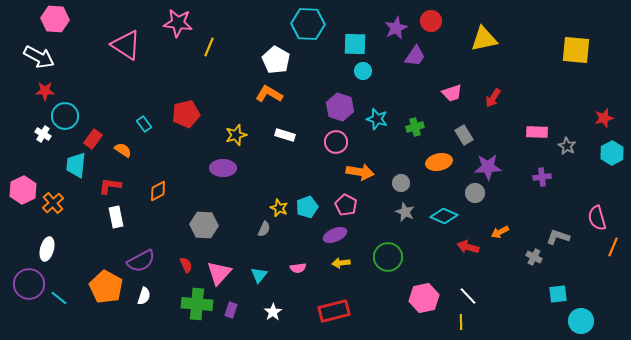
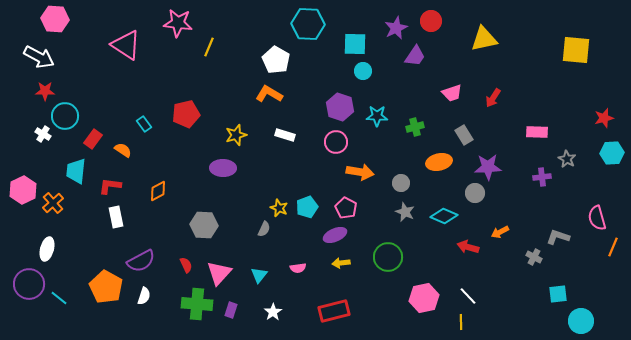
cyan star at (377, 119): moved 3 px up; rotated 15 degrees counterclockwise
gray star at (567, 146): moved 13 px down
cyan hexagon at (612, 153): rotated 25 degrees clockwise
cyan trapezoid at (76, 165): moved 6 px down
pink pentagon at (346, 205): moved 3 px down
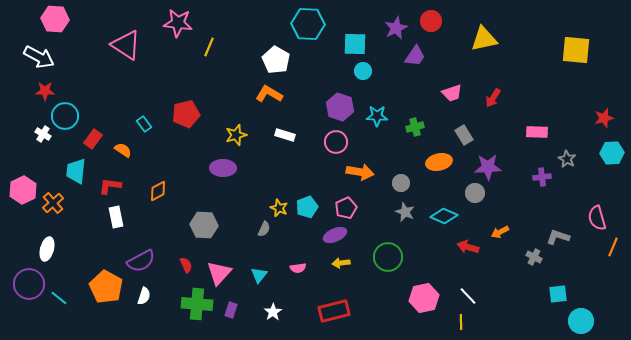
pink pentagon at (346, 208): rotated 20 degrees clockwise
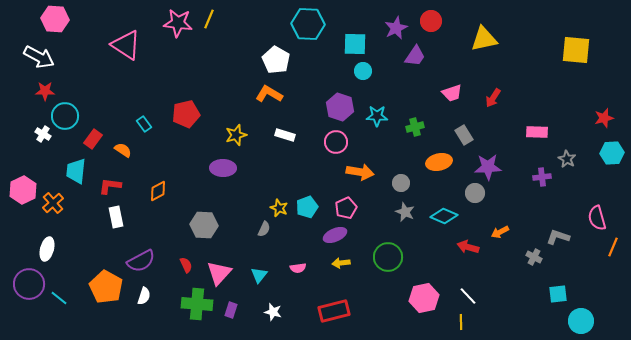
yellow line at (209, 47): moved 28 px up
white star at (273, 312): rotated 24 degrees counterclockwise
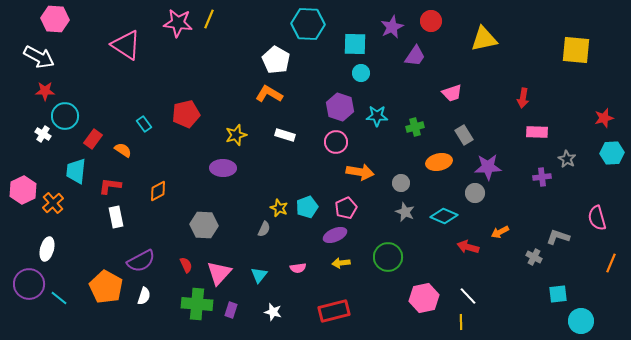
purple star at (396, 28): moved 4 px left, 1 px up
cyan circle at (363, 71): moved 2 px left, 2 px down
red arrow at (493, 98): moved 30 px right; rotated 24 degrees counterclockwise
orange line at (613, 247): moved 2 px left, 16 px down
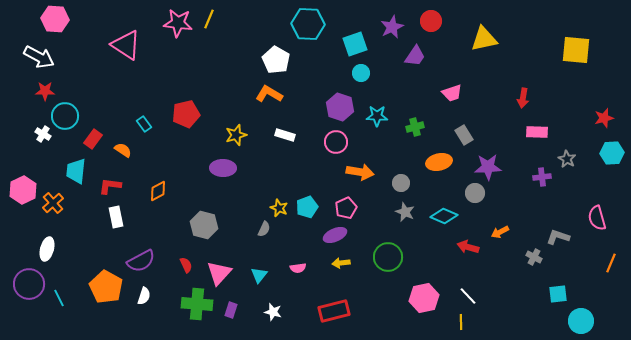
cyan square at (355, 44): rotated 20 degrees counterclockwise
gray hexagon at (204, 225): rotated 12 degrees clockwise
cyan line at (59, 298): rotated 24 degrees clockwise
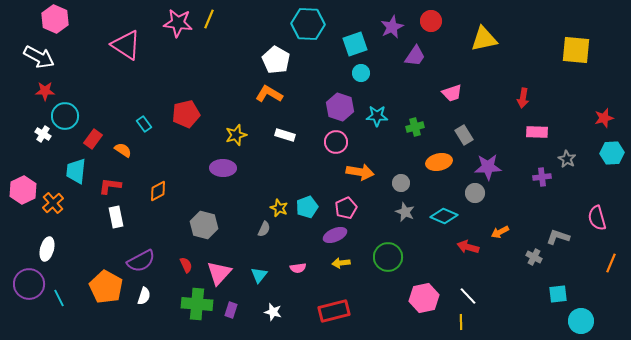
pink hexagon at (55, 19): rotated 20 degrees clockwise
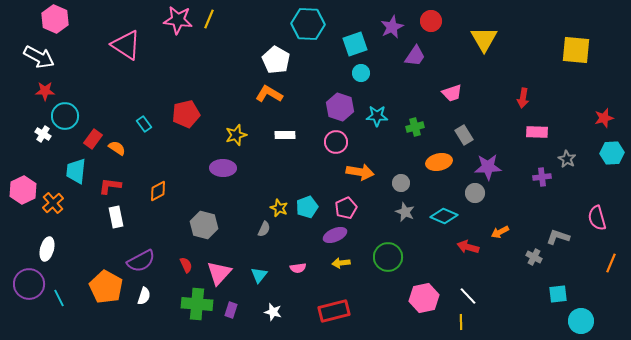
pink star at (178, 23): moved 3 px up
yellow triangle at (484, 39): rotated 48 degrees counterclockwise
white rectangle at (285, 135): rotated 18 degrees counterclockwise
orange semicircle at (123, 150): moved 6 px left, 2 px up
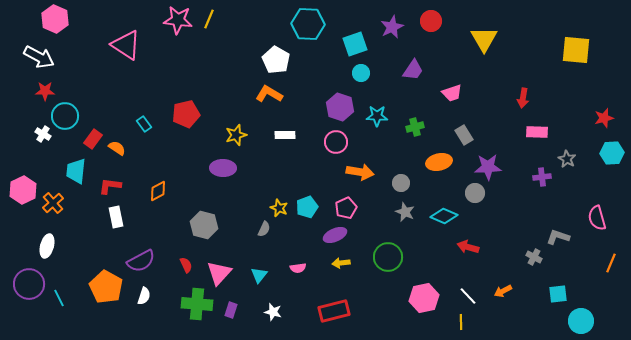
purple trapezoid at (415, 56): moved 2 px left, 14 px down
orange arrow at (500, 232): moved 3 px right, 59 px down
white ellipse at (47, 249): moved 3 px up
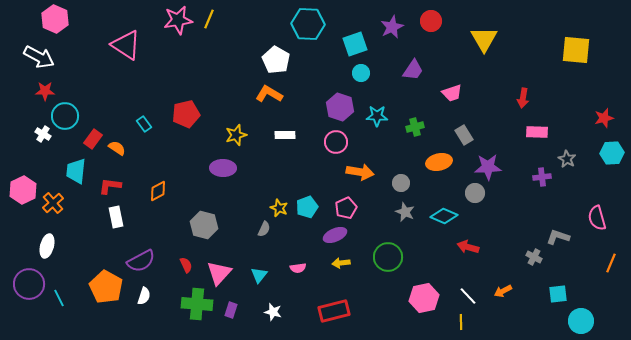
pink star at (178, 20): rotated 16 degrees counterclockwise
